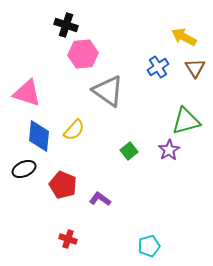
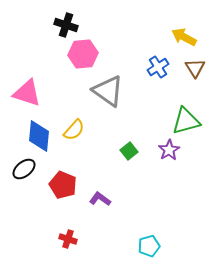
black ellipse: rotated 15 degrees counterclockwise
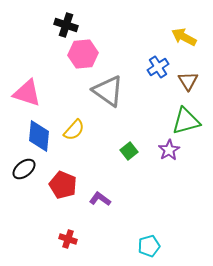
brown triangle: moved 7 px left, 13 px down
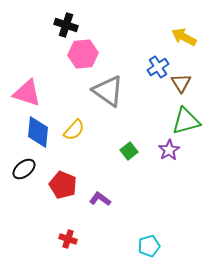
brown triangle: moved 7 px left, 2 px down
blue diamond: moved 1 px left, 4 px up
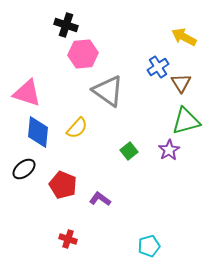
yellow semicircle: moved 3 px right, 2 px up
